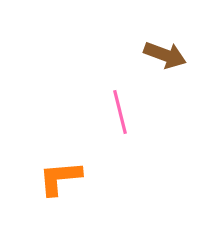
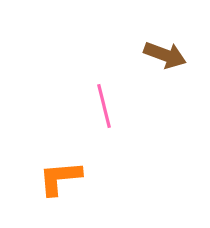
pink line: moved 16 px left, 6 px up
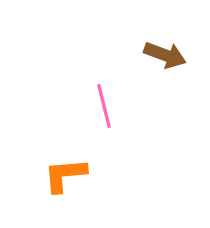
orange L-shape: moved 5 px right, 3 px up
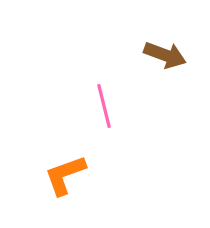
orange L-shape: rotated 15 degrees counterclockwise
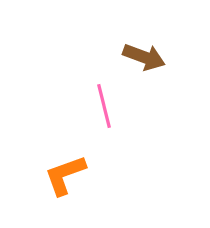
brown arrow: moved 21 px left, 2 px down
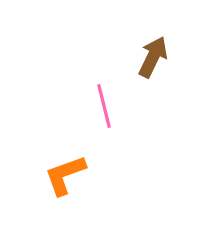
brown arrow: moved 9 px right; rotated 84 degrees counterclockwise
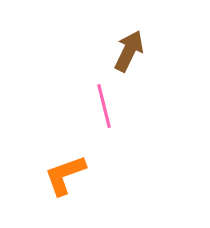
brown arrow: moved 24 px left, 6 px up
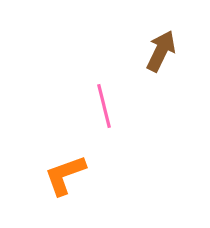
brown arrow: moved 32 px right
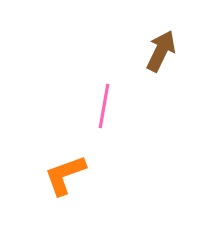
pink line: rotated 24 degrees clockwise
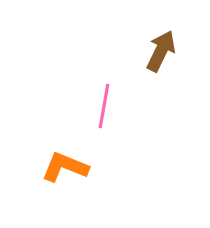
orange L-shape: moved 8 px up; rotated 42 degrees clockwise
